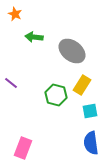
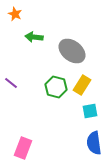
green hexagon: moved 8 px up
blue semicircle: moved 3 px right
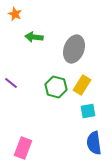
gray ellipse: moved 2 px right, 2 px up; rotated 72 degrees clockwise
cyan square: moved 2 px left
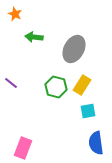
gray ellipse: rotated 8 degrees clockwise
blue semicircle: moved 2 px right
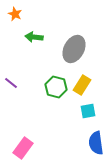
pink rectangle: rotated 15 degrees clockwise
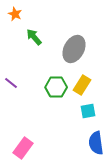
green arrow: rotated 42 degrees clockwise
green hexagon: rotated 15 degrees counterclockwise
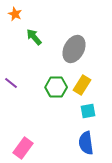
blue semicircle: moved 10 px left
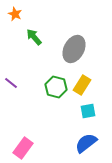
green hexagon: rotated 15 degrees clockwise
blue semicircle: rotated 60 degrees clockwise
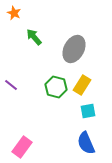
orange star: moved 1 px left, 1 px up
purple line: moved 2 px down
blue semicircle: rotated 75 degrees counterclockwise
pink rectangle: moved 1 px left, 1 px up
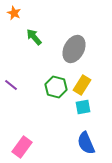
cyan square: moved 5 px left, 4 px up
